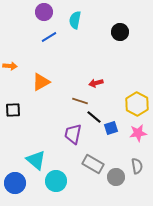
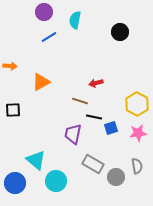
black line: rotated 28 degrees counterclockwise
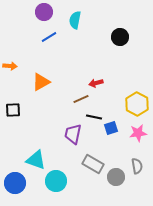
black circle: moved 5 px down
brown line: moved 1 px right, 2 px up; rotated 42 degrees counterclockwise
cyan triangle: rotated 20 degrees counterclockwise
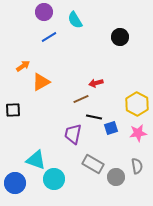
cyan semicircle: rotated 42 degrees counterclockwise
orange arrow: moved 13 px right; rotated 40 degrees counterclockwise
cyan circle: moved 2 px left, 2 px up
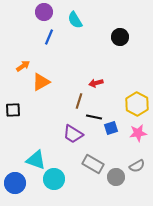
blue line: rotated 35 degrees counterclockwise
brown line: moved 2 px left, 2 px down; rotated 49 degrees counterclockwise
purple trapezoid: rotated 70 degrees counterclockwise
gray semicircle: rotated 70 degrees clockwise
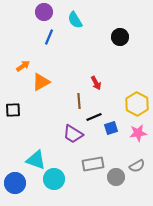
red arrow: rotated 104 degrees counterclockwise
brown line: rotated 21 degrees counterclockwise
black line: rotated 35 degrees counterclockwise
gray rectangle: rotated 40 degrees counterclockwise
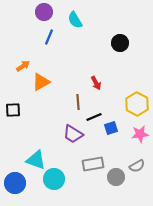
black circle: moved 6 px down
brown line: moved 1 px left, 1 px down
pink star: moved 2 px right, 1 px down
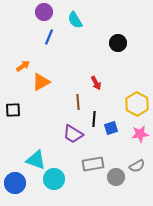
black circle: moved 2 px left
black line: moved 2 px down; rotated 63 degrees counterclockwise
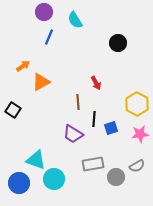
black square: rotated 35 degrees clockwise
blue circle: moved 4 px right
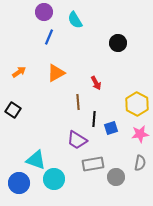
orange arrow: moved 4 px left, 6 px down
orange triangle: moved 15 px right, 9 px up
purple trapezoid: moved 4 px right, 6 px down
gray semicircle: moved 3 px right, 3 px up; rotated 49 degrees counterclockwise
